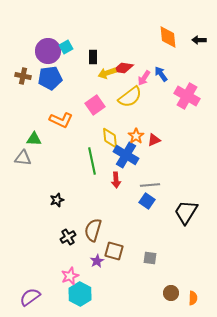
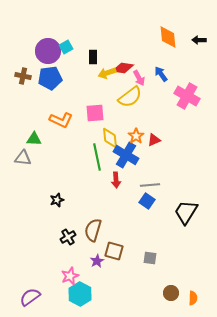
pink arrow: moved 5 px left; rotated 63 degrees counterclockwise
pink square: moved 8 px down; rotated 30 degrees clockwise
green line: moved 5 px right, 4 px up
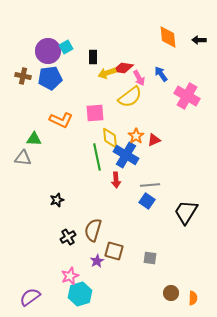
cyan hexagon: rotated 15 degrees clockwise
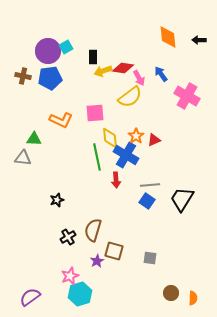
yellow arrow: moved 4 px left, 2 px up
black trapezoid: moved 4 px left, 13 px up
